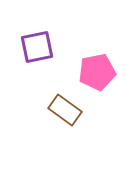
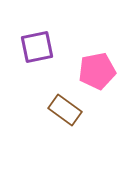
pink pentagon: moved 1 px up
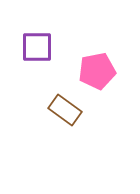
purple square: rotated 12 degrees clockwise
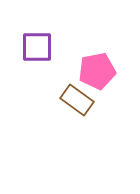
brown rectangle: moved 12 px right, 10 px up
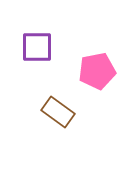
brown rectangle: moved 19 px left, 12 px down
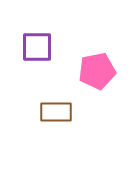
brown rectangle: moved 2 px left; rotated 36 degrees counterclockwise
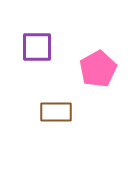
pink pentagon: moved 1 px right, 2 px up; rotated 18 degrees counterclockwise
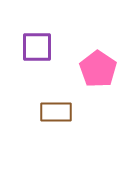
pink pentagon: rotated 9 degrees counterclockwise
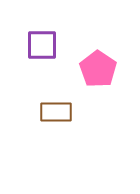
purple square: moved 5 px right, 2 px up
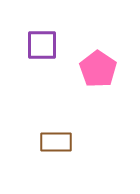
brown rectangle: moved 30 px down
